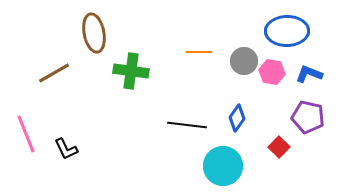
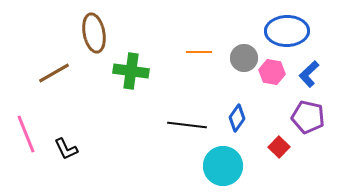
gray circle: moved 3 px up
blue L-shape: rotated 64 degrees counterclockwise
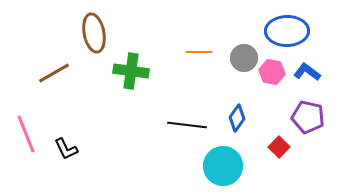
blue L-shape: moved 2 px left, 2 px up; rotated 80 degrees clockwise
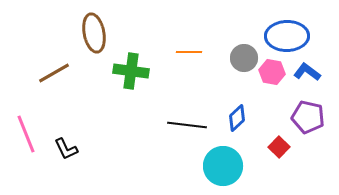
blue ellipse: moved 5 px down
orange line: moved 10 px left
blue diamond: rotated 12 degrees clockwise
